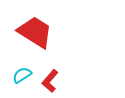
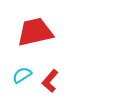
red trapezoid: rotated 45 degrees counterclockwise
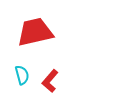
cyan semicircle: rotated 108 degrees clockwise
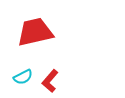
cyan semicircle: moved 1 px right, 2 px down; rotated 78 degrees clockwise
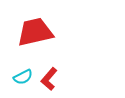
red L-shape: moved 1 px left, 2 px up
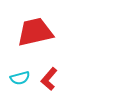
cyan semicircle: moved 3 px left, 1 px down; rotated 12 degrees clockwise
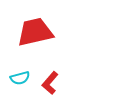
red L-shape: moved 1 px right, 4 px down
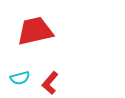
red trapezoid: moved 1 px up
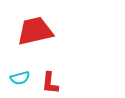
red L-shape: rotated 35 degrees counterclockwise
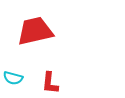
cyan semicircle: moved 7 px left; rotated 30 degrees clockwise
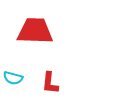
red trapezoid: rotated 15 degrees clockwise
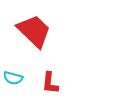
red trapezoid: moved 1 px left; rotated 42 degrees clockwise
